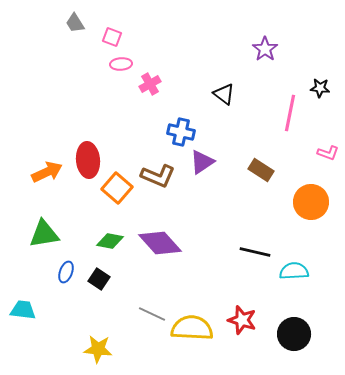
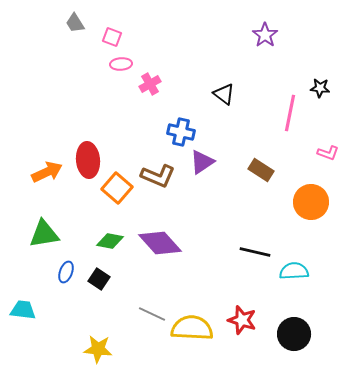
purple star: moved 14 px up
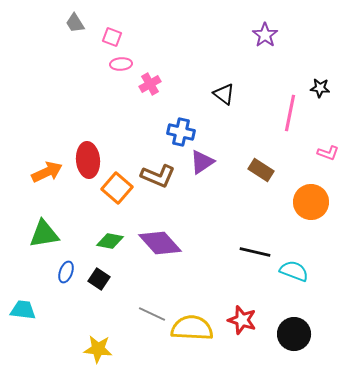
cyan semicircle: rotated 24 degrees clockwise
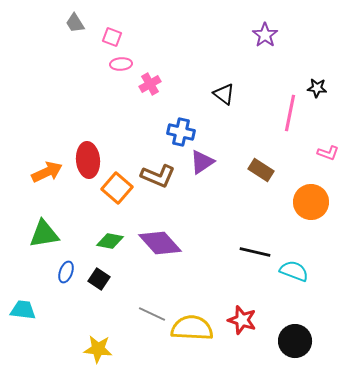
black star: moved 3 px left
black circle: moved 1 px right, 7 px down
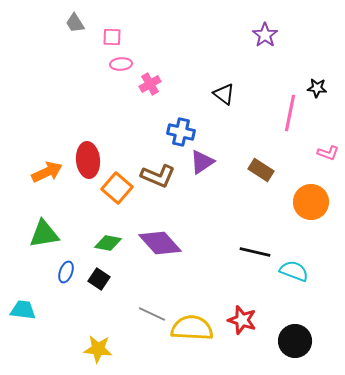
pink square: rotated 18 degrees counterclockwise
green diamond: moved 2 px left, 2 px down
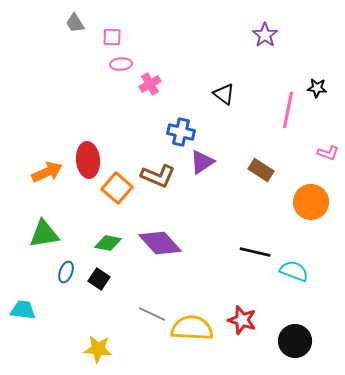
pink line: moved 2 px left, 3 px up
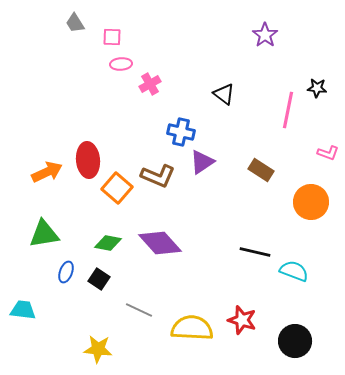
gray line: moved 13 px left, 4 px up
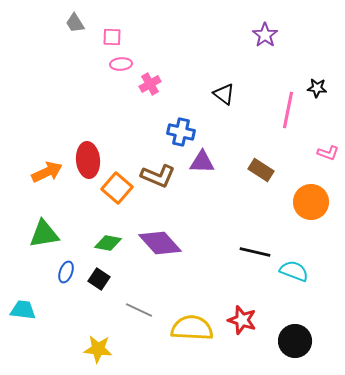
purple triangle: rotated 36 degrees clockwise
